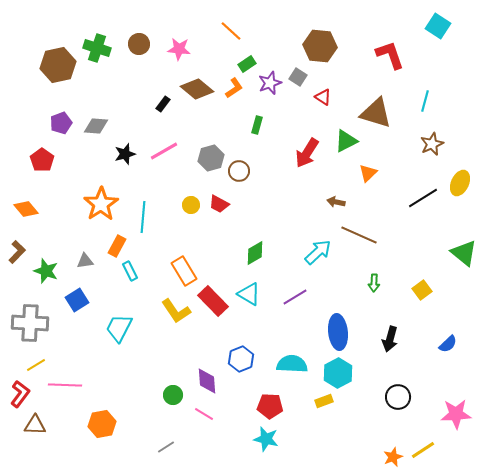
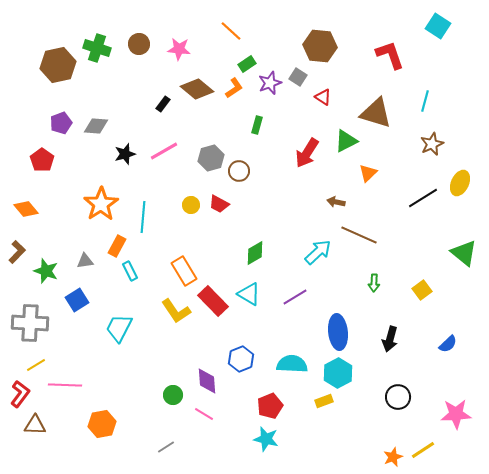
red pentagon at (270, 406): rotated 25 degrees counterclockwise
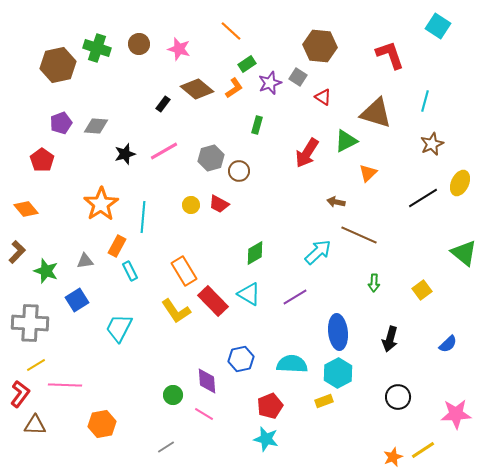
pink star at (179, 49): rotated 10 degrees clockwise
blue hexagon at (241, 359): rotated 10 degrees clockwise
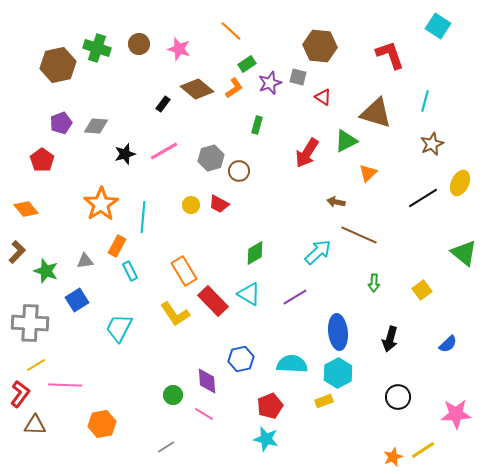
gray square at (298, 77): rotated 18 degrees counterclockwise
yellow L-shape at (176, 311): moved 1 px left, 3 px down
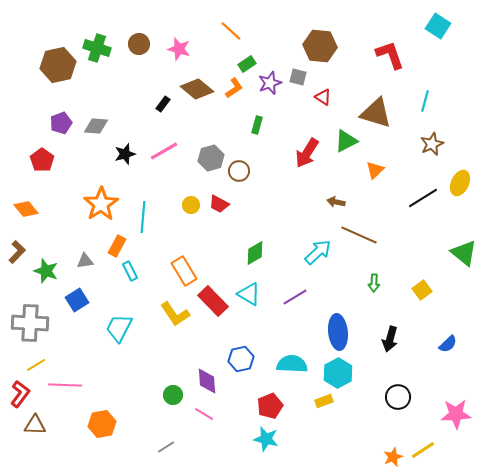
orange triangle at (368, 173): moved 7 px right, 3 px up
